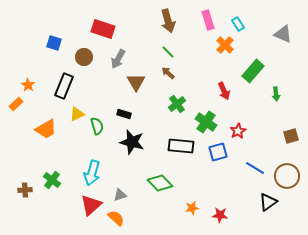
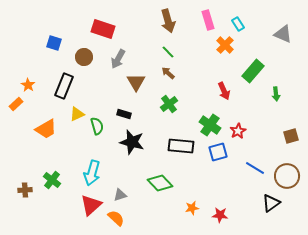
green cross at (177, 104): moved 8 px left
green cross at (206, 122): moved 4 px right, 3 px down
black triangle at (268, 202): moved 3 px right, 1 px down
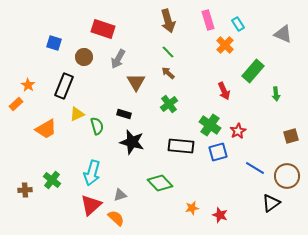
red star at (220, 215): rotated 14 degrees clockwise
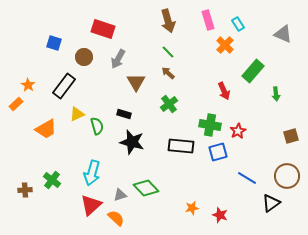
black rectangle at (64, 86): rotated 15 degrees clockwise
green cross at (210, 125): rotated 25 degrees counterclockwise
blue line at (255, 168): moved 8 px left, 10 px down
green diamond at (160, 183): moved 14 px left, 5 px down
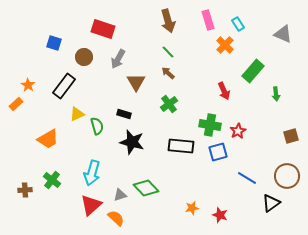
orange trapezoid at (46, 129): moved 2 px right, 10 px down
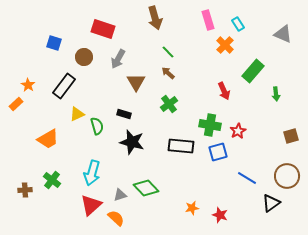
brown arrow at (168, 21): moved 13 px left, 3 px up
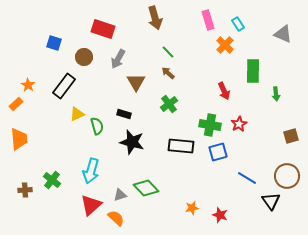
green rectangle at (253, 71): rotated 40 degrees counterclockwise
red star at (238, 131): moved 1 px right, 7 px up
orange trapezoid at (48, 139): moved 29 px left; rotated 65 degrees counterclockwise
cyan arrow at (92, 173): moved 1 px left, 2 px up
black triangle at (271, 203): moved 2 px up; rotated 30 degrees counterclockwise
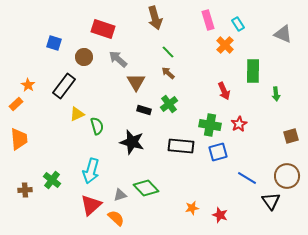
gray arrow at (118, 59): rotated 102 degrees clockwise
black rectangle at (124, 114): moved 20 px right, 4 px up
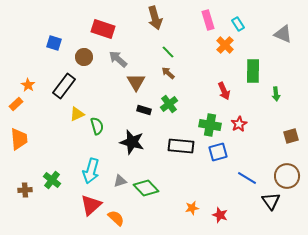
gray triangle at (120, 195): moved 14 px up
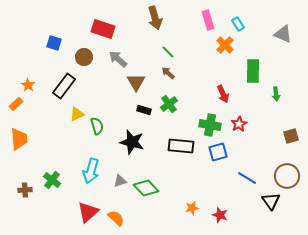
red arrow at (224, 91): moved 1 px left, 3 px down
red triangle at (91, 205): moved 3 px left, 7 px down
